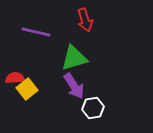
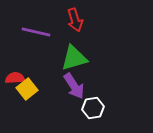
red arrow: moved 10 px left
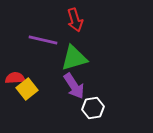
purple line: moved 7 px right, 8 px down
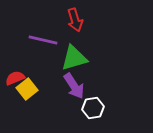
red semicircle: rotated 18 degrees counterclockwise
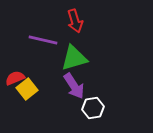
red arrow: moved 1 px down
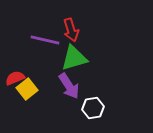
red arrow: moved 4 px left, 9 px down
purple line: moved 2 px right
purple arrow: moved 5 px left
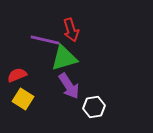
green triangle: moved 10 px left
red semicircle: moved 2 px right, 3 px up
yellow square: moved 4 px left, 10 px down; rotated 20 degrees counterclockwise
white hexagon: moved 1 px right, 1 px up
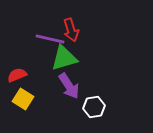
purple line: moved 5 px right, 1 px up
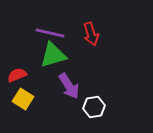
red arrow: moved 20 px right, 4 px down
purple line: moved 6 px up
green triangle: moved 11 px left, 3 px up
